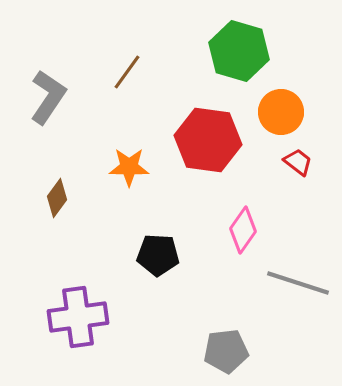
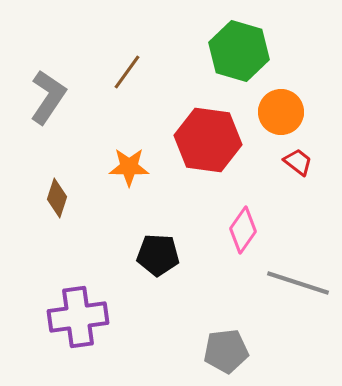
brown diamond: rotated 18 degrees counterclockwise
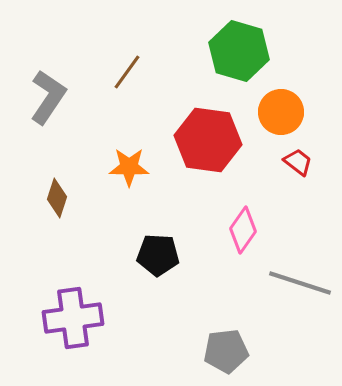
gray line: moved 2 px right
purple cross: moved 5 px left, 1 px down
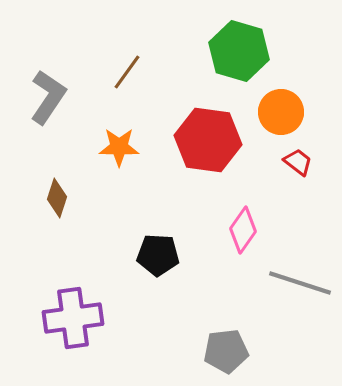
orange star: moved 10 px left, 20 px up
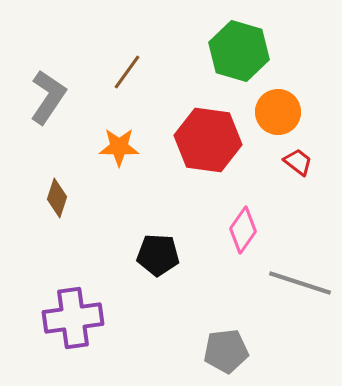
orange circle: moved 3 px left
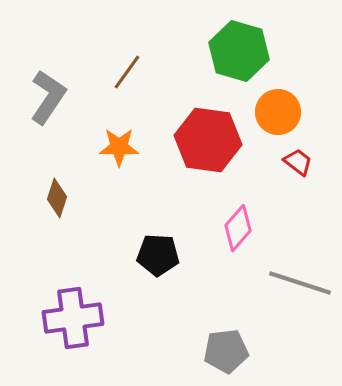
pink diamond: moved 5 px left, 2 px up; rotated 6 degrees clockwise
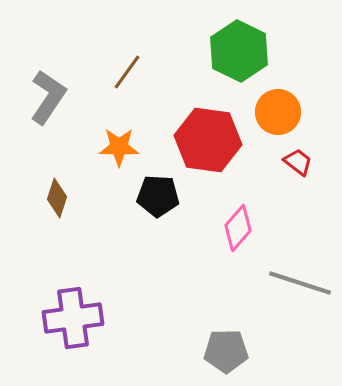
green hexagon: rotated 10 degrees clockwise
black pentagon: moved 59 px up
gray pentagon: rotated 6 degrees clockwise
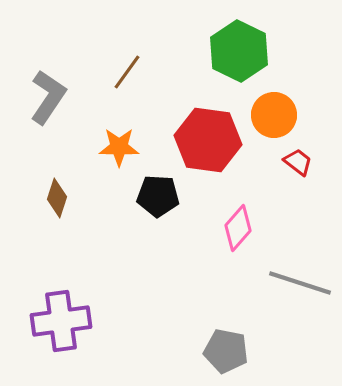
orange circle: moved 4 px left, 3 px down
purple cross: moved 12 px left, 3 px down
gray pentagon: rotated 12 degrees clockwise
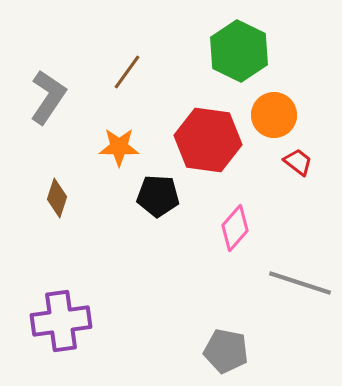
pink diamond: moved 3 px left
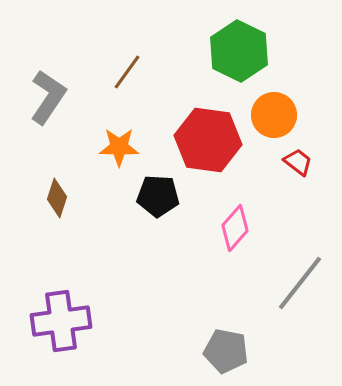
gray line: rotated 70 degrees counterclockwise
